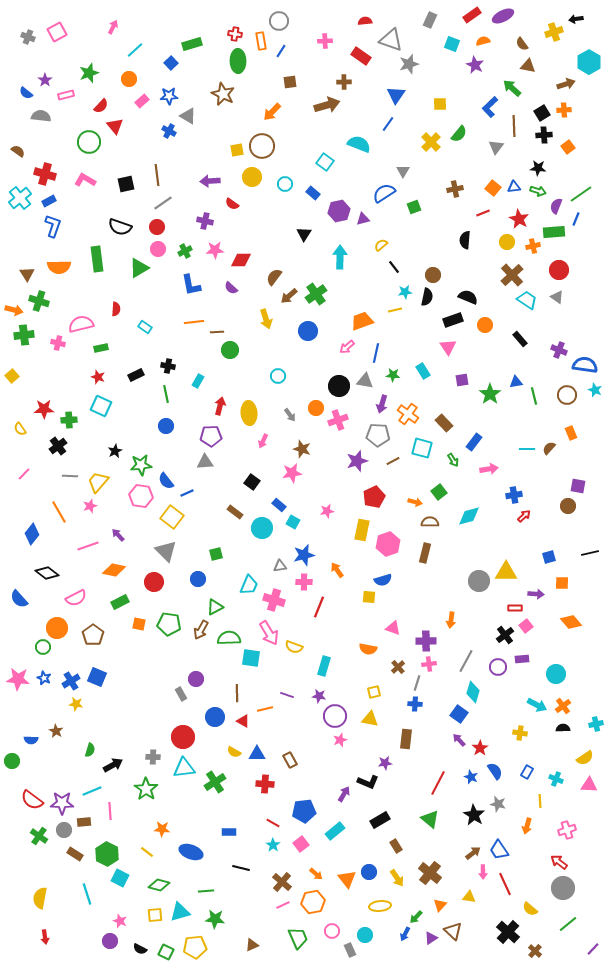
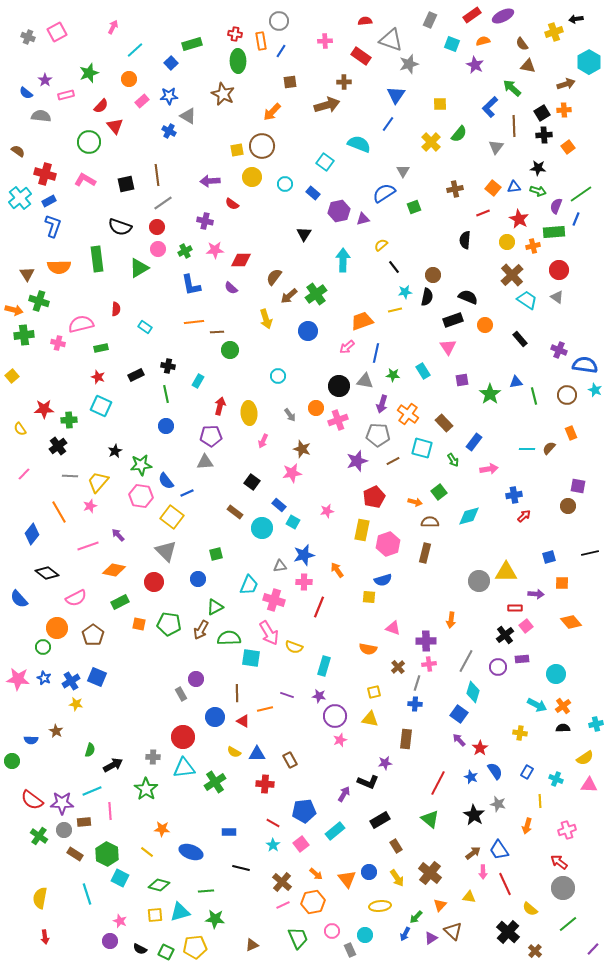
cyan arrow at (340, 257): moved 3 px right, 3 px down
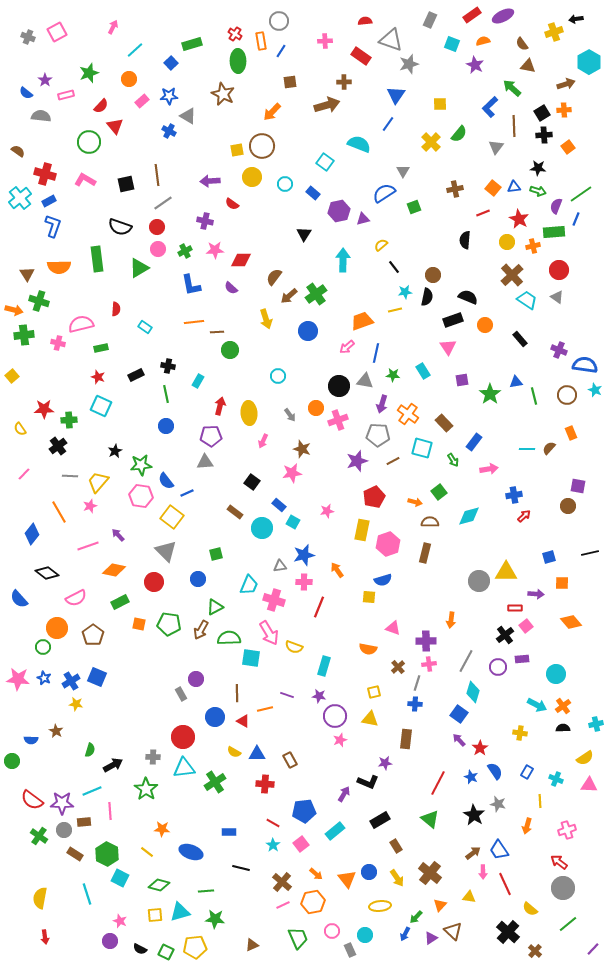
red cross at (235, 34): rotated 24 degrees clockwise
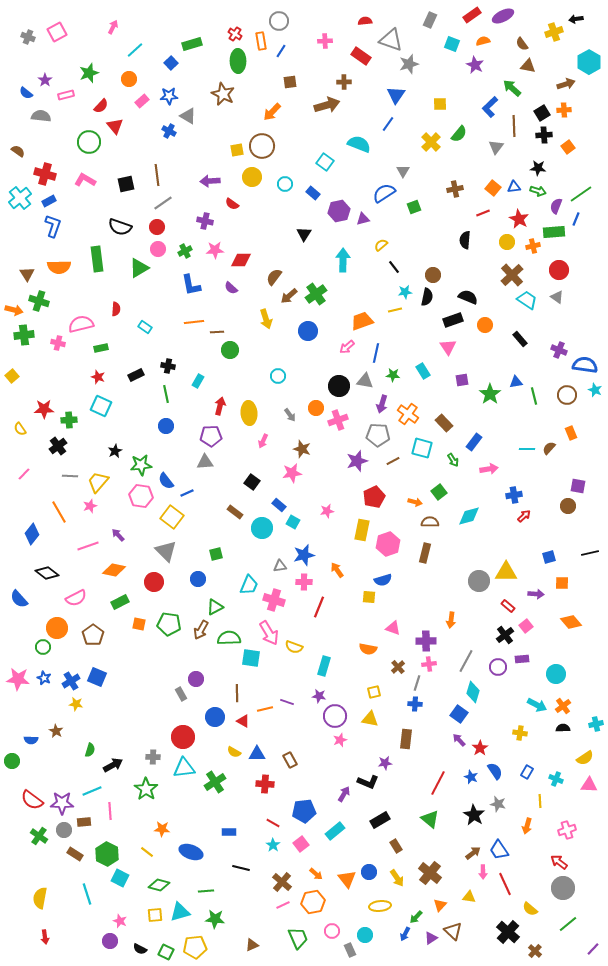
red rectangle at (515, 608): moved 7 px left, 2 px up; rotated 40 degrees clockwise
purple line at (287, 695): moved 7 px down
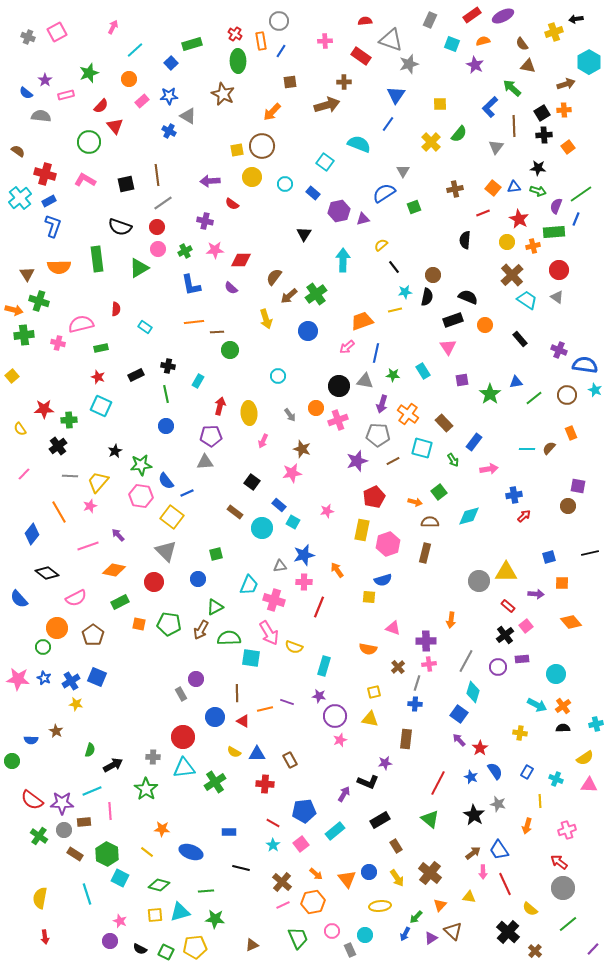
green line at (534, 396): moved 2 px down; rotated 66 degrees clockwise
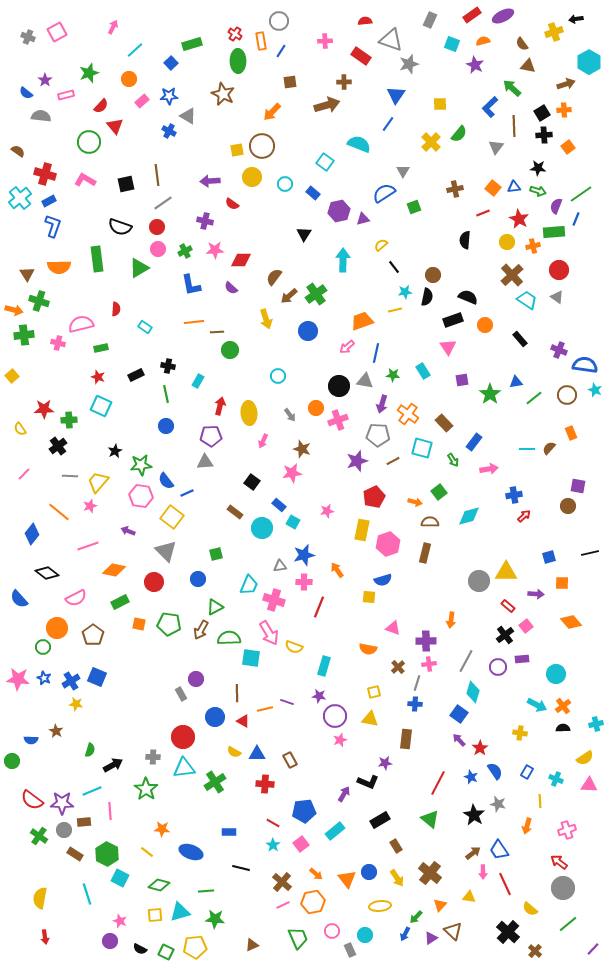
orange line at (59, 512): rotated 20 degrees counterclockwise
purple arrow at (118, 535): moved 10 px right, 4 px up; rotated 24 degrees counterclockwise
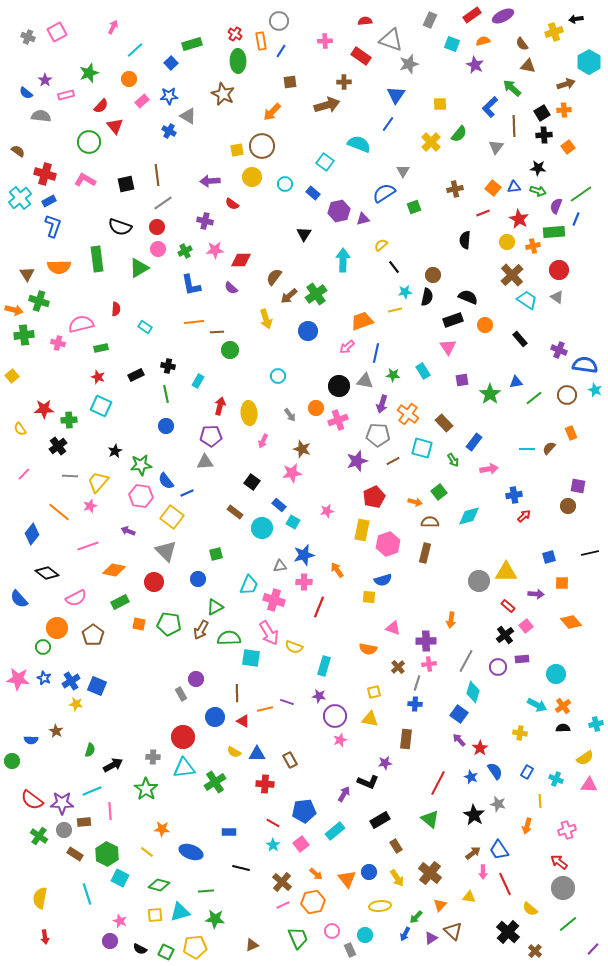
blue square at (97, 677): moved 9 px down
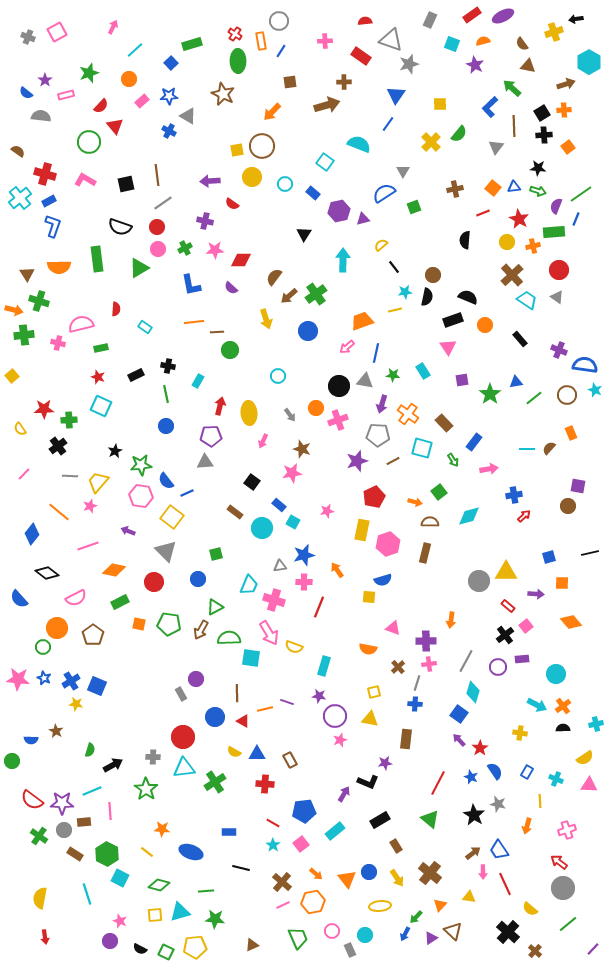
green cross at (185, 251): moved 3 px up
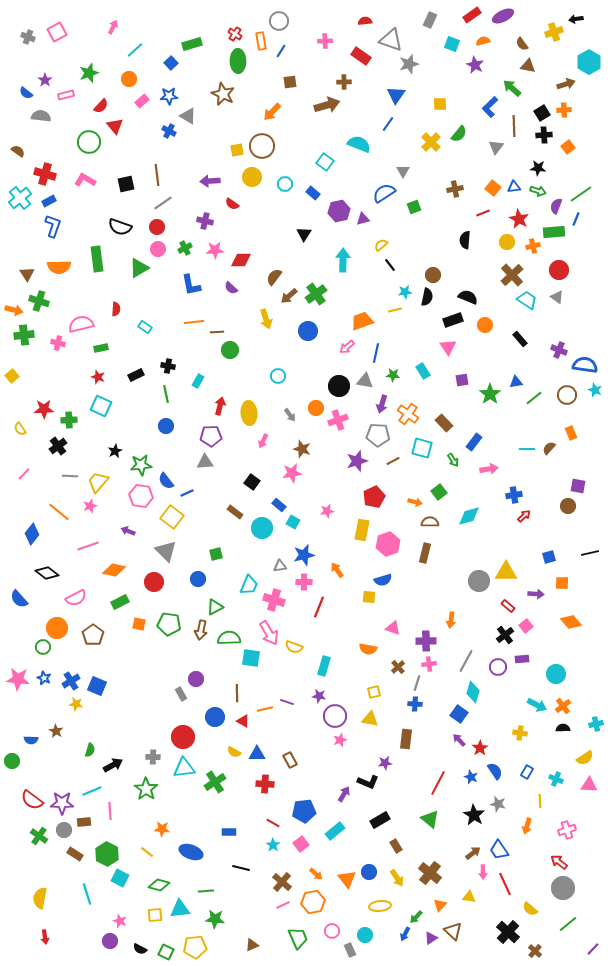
black line at (394, 267): moved 4 px left, 2 px up
brown arrow at (201, 630): rotated 18 degrees counterclockwise
cyan triangle at (180, 912): moved 3 px up; rotated 10 degrees clockwise
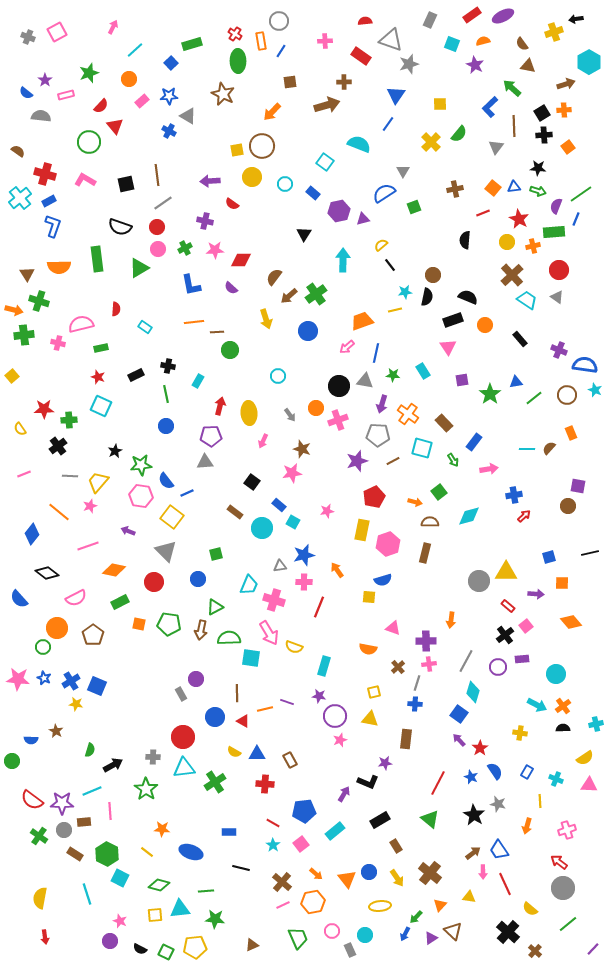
pink line at (24, 474): rotated 24 degrees clockwise
